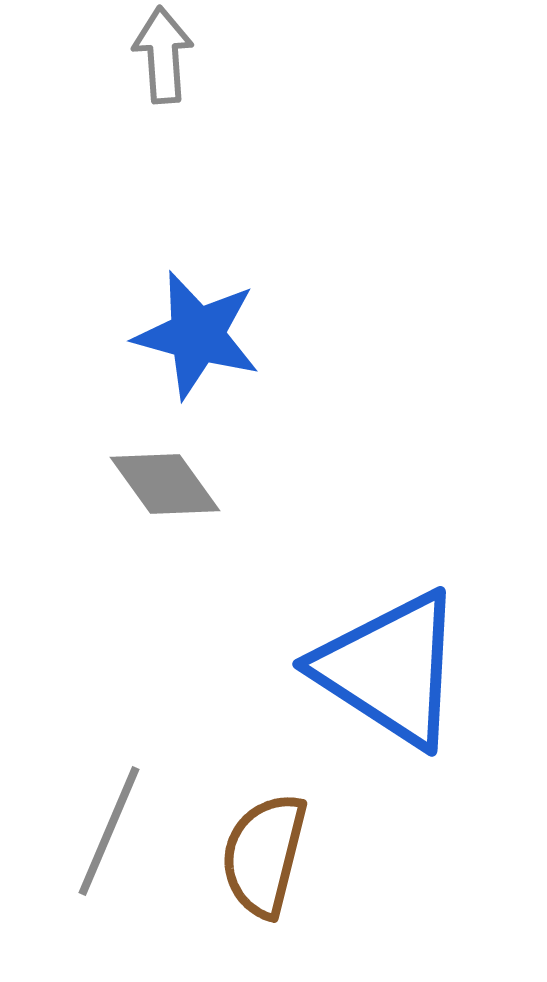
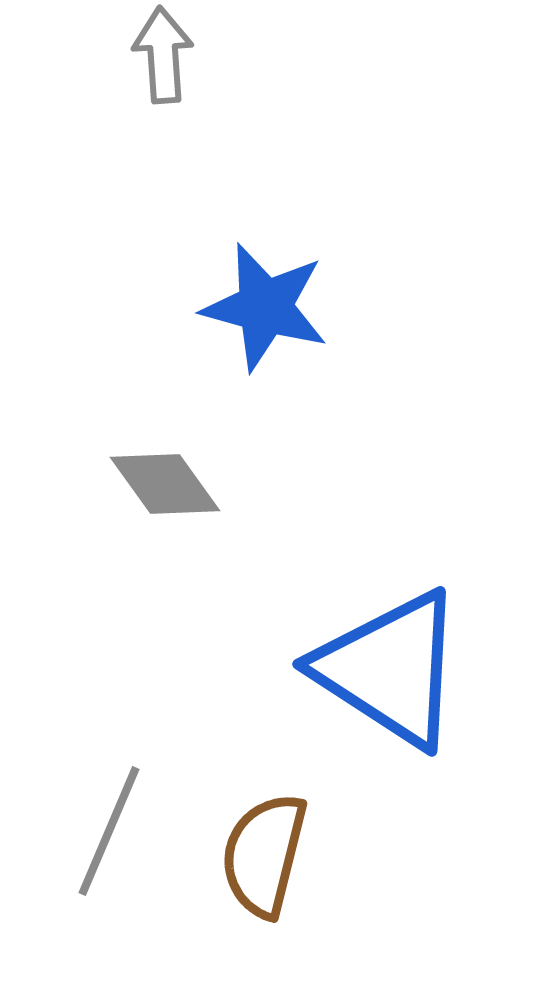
blue star: moved 68 px right, 28 px up
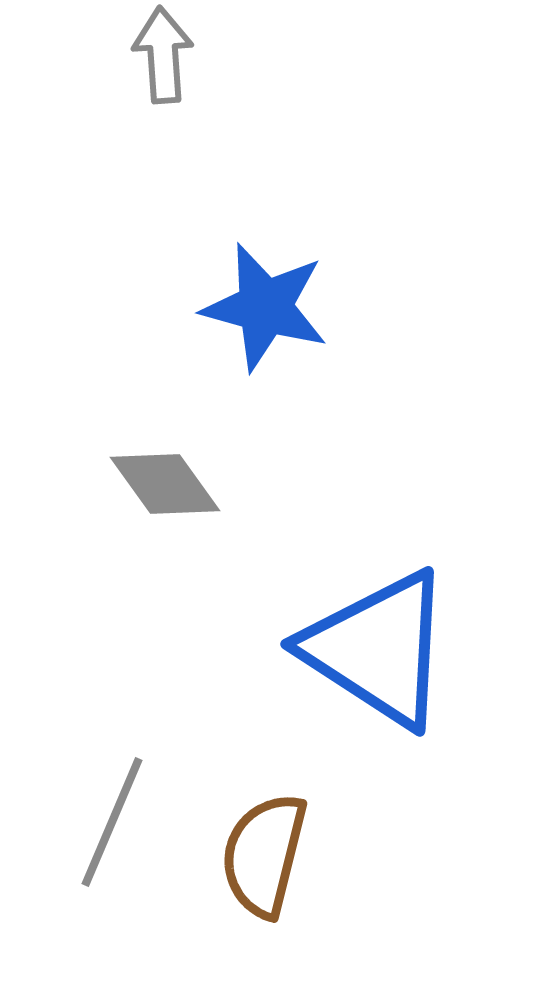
blue triangle: moved 12 px left, 20 px up
gray line: moved 3 px right, 9 px up
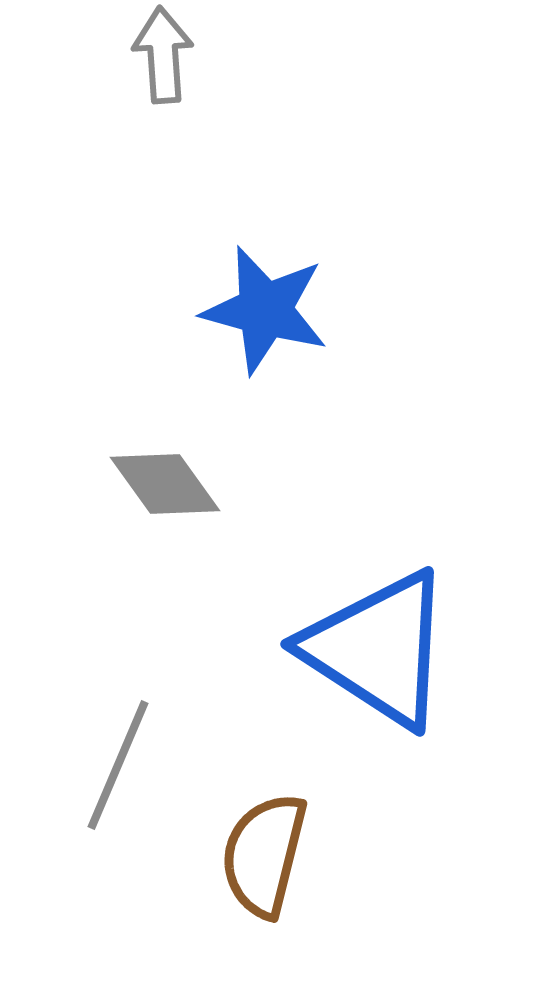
blue star: moved 3 px down
gray line: moved 6 px right, 57 px up
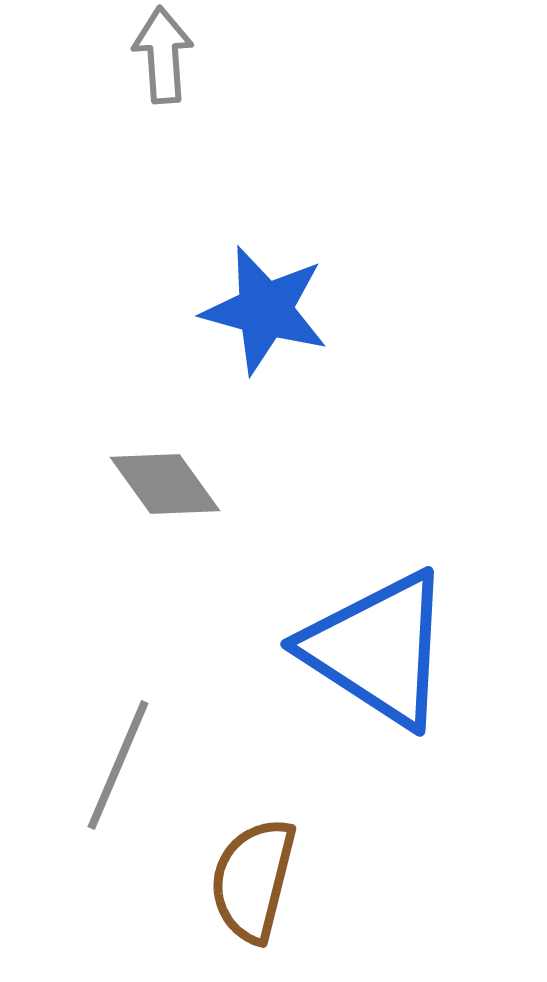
brown semicircle: moved 11 px left, 25 px down
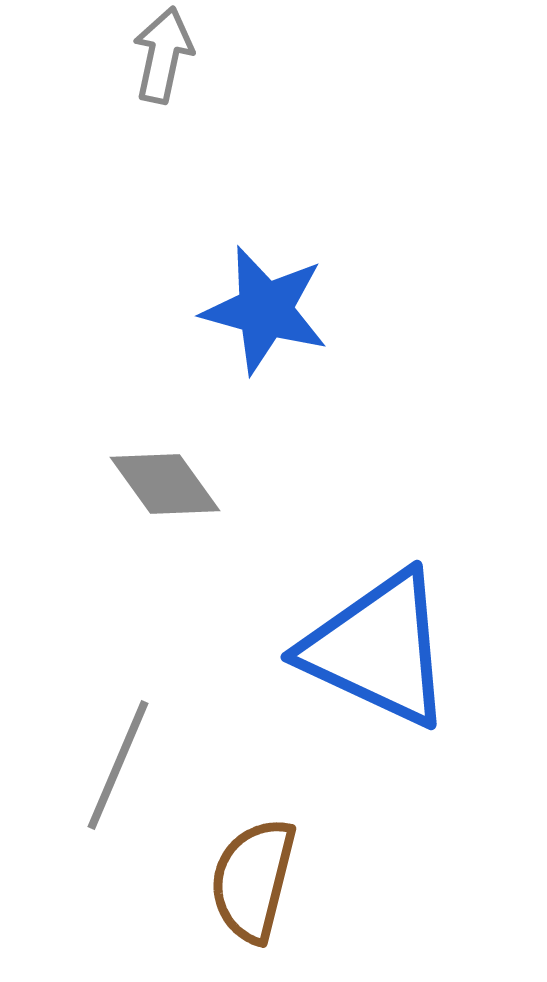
gray arrow: rotated 16 degrees clockwise
blue triangle: rotated 8 degrees counterclockwise
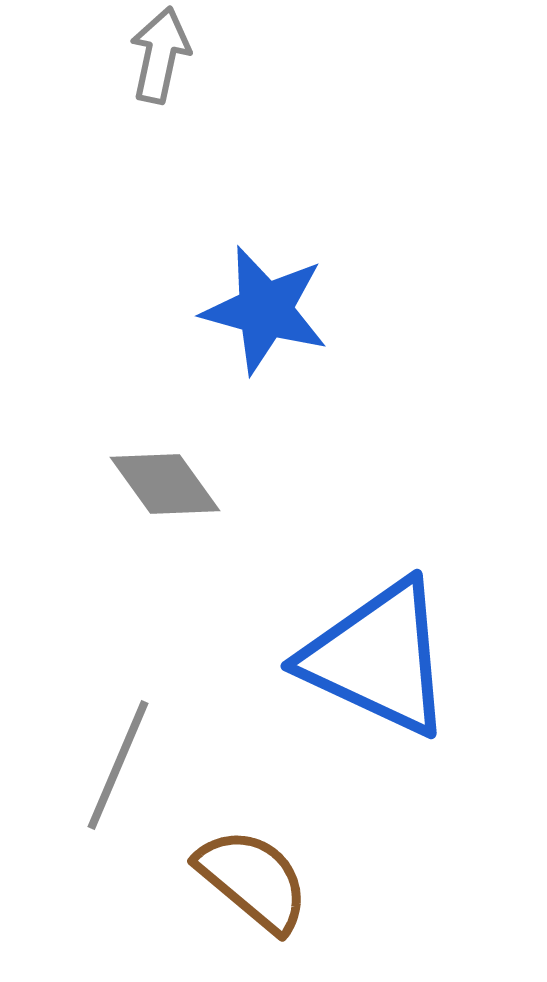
gray arrow: moved 3 px left
blue triangle: moved 9 px down
brown semicircle: rotated 116 degrees clockwise
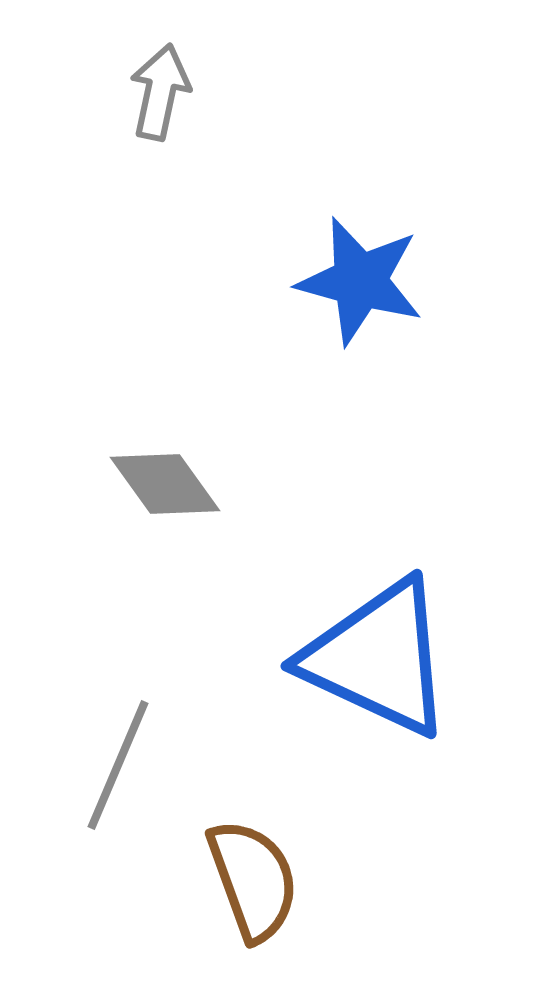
gray arrow: moved 37 px down
blue star: moved 95 px right, 29 px up
brown semicircle: rotated 30 degrees clockwise
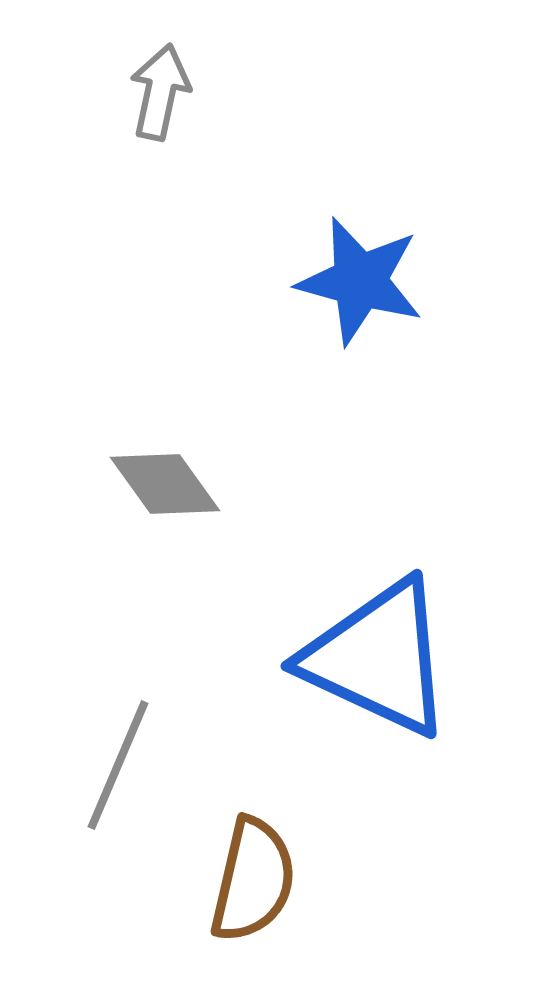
brown semicircle: rotated 33 degrees clockwise
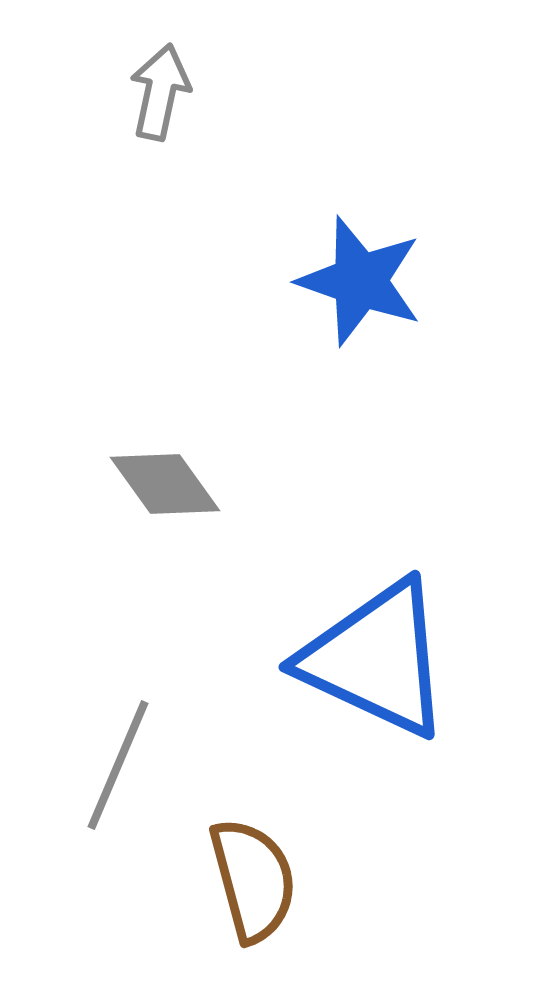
blue star: rotated 4 degrees clockwise
blue triangle: moved 2 px left, 1 px down
brown semicircle: rotated 28 degrees counterclockwise
